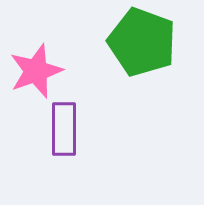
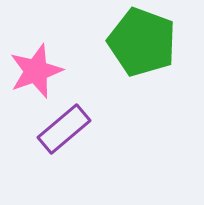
purple rectangle: rotated 50 degrees clockwise
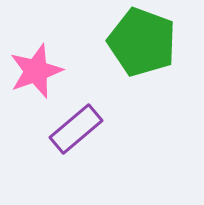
purple rectangle: moved 12 px right
